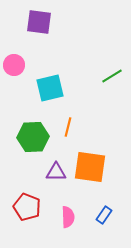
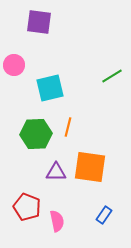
green hexagon: moved 3 px right, 3 px up
pink semicircle: moved 11 px left, 4 px down; rotated 10 degrees counterclockwise
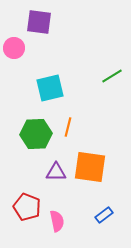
pink circle: moved 17 px up
blue rectangle: rotated 18 degrees clockwise
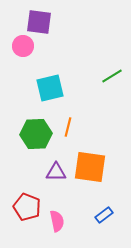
pink circle: moved 9 px right, 2 px up
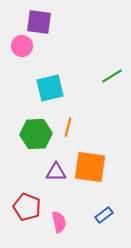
pink circle: moved 1 px left
pink semicircle: moved 2 px right, 1 px down
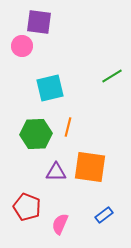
pink semicircle: moved 1 px right, 2 px down; rotated 145 degrees counterclockwise
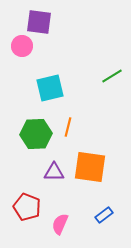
purple triangle: moved 2 px left
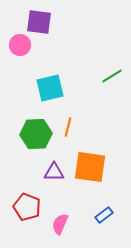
pink circle: moved 2 px left, 1 px up
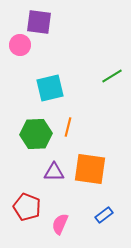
orange square: moved 2 px down
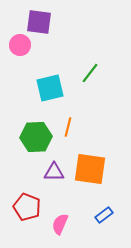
green line: moved 22 px left, 3 px up; rotated 20 degrees counterclockwise
green hexagon: moved 3 px down
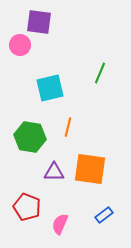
green line: moved 10 px right; rotated 15 degrees counterclockwise
green hexagon: moved 6 px left; rotated 12 degrees clockwise
